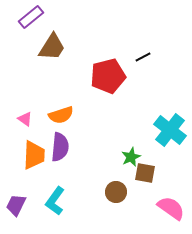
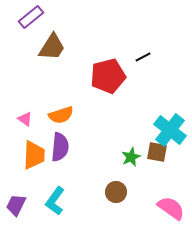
brown square: moved 12 px right, 21 px up
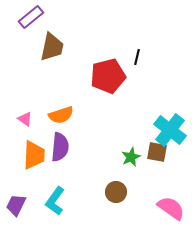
brown trapezoid: rotated 20 degrees counterclockwise
black line: moved 6 px left; rotated 49 degrees counterclockwise
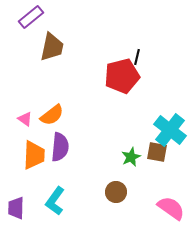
red pentagon: moved 14 px right
orange semicircle: moved 9 px left; rotated 20 degrees counterclockwise
purple trapezoid: moved 3 px down; rotated 25 degrees counterclockwise
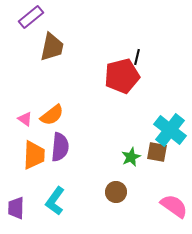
pink semicircle: moved 3 px right, 2 px up
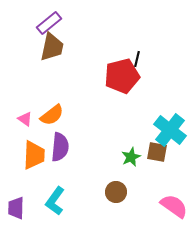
purple rectangle: moved 18 px right, 6 px down
black line: moved 2 px down
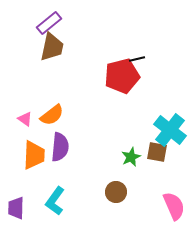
black line: rotated 63 degrees clockwise
pink semicircle: rotated 32 degrees clockwise
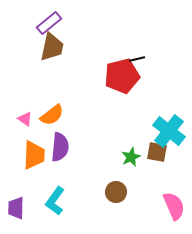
cyan cross: moved 1 px left, 1 px down
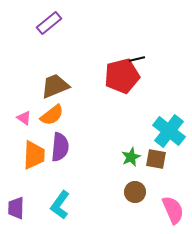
brown trapezoid: moved 3 px right, 39 px down; rotated 124 degrees counterclockwise
pink triangle: moved 1 px left, 1 px up
brown square: moved 1 px left, 7 px down
brown circle: moved 19 px right
cyan L-shape: moved 5 px right, 4 px down
pink semicircle: moved 1 px left, 4 px down
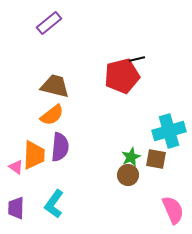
brown trapezoid: rotated 36 degrees clockwise
pink triangle: moved 8 px left, 49 px down
cyan cross: rotated 36 degrees clockwise
brown circle: moved 7 px left, 17 px up
cyan L-shape: moved 6 px left, 1 px up
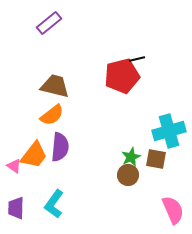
orange trapezoid: rotated 36 degrees clockwise
pink triangle: moved 2 px left, 1 px up
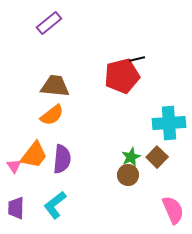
brown trapezoid: rotated 8 degrees counterclockwise
cyan cross: moved 8 px up; rotated 12 degrees clockwise
purple semicircle: moved 2 px right, 12 px down
brown square: moved 1 px right, 2 px up; rotated 35 degrees clockwise
pink triangle: rotated 21 degrees clockwise
cyan L-shape: moved 1 px right, 1 px down; rotated 16 degrees clockwise
